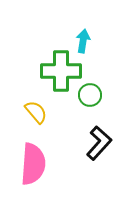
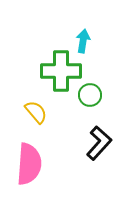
pink semicircle: moved 4 px left
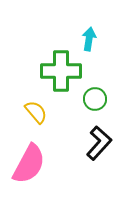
cyan arrow: moved 6 px right, 2 px up
green circle: moved 5 px right, 4 px down
pink semicircle: rotated 24 degrees clockwise
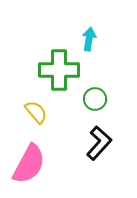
green cross: moved 2 px left, 1 px up
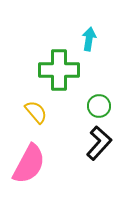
green circle: moved 4 px right, 7 px down
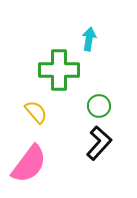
pink semicircle: rotated 9 degrees clockwise
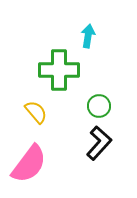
cyan arrow: moved 1 px left, 3 px up
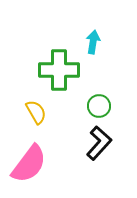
cyan arrow: moved 5 px right, 6 px down
yellow semicircle: rotated 10 degrees clockwise
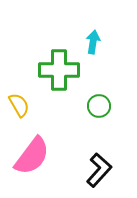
yellow semicircle: moved 17 px left, 7 px up
black L-shape: moved 27 px down
pink semicircle: moved 3 px right, 8 px up
